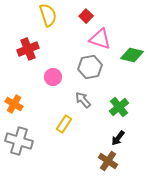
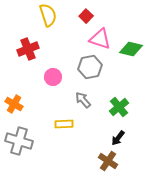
green diamond: moved 1 px left, 6 px up
yellow rectangle: rotated 54 degrees clockwise
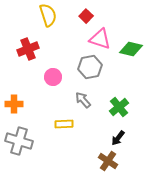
orange cross: rotated 30 degrees counterclockwise
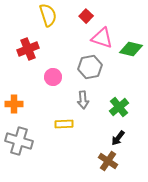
pink triangle: moved 2 px right, 1 px up
gray arrow: rotated 144 degrees counterclockwise
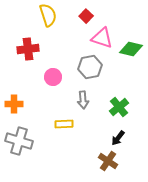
red cross: rotated 15 degrees clockwise
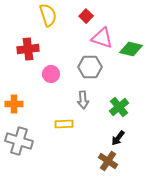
gray hexagon: rotated 10 degrees clockwise
pink circle: moved 2 px left, 3 px up
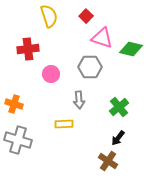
yellow semicircle: moved 1 px right, 1 px down
gray arrow: moved 4 px left
orange cross: rotated 18 degrees clockwise
gray cross: moved 1 px left, 1 px up
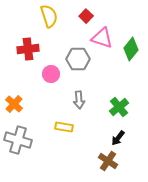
green diamond: rotated 65 degrees counterclockwise
gray hexagon: moved 12 px left, 8 px up
orange cross: rotated 24 degrees clockwise
yellow rectangle: moved 3 px down; rotated 12 degrees clockwise
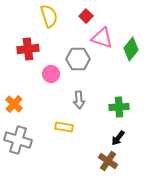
green cross: rotated 36 degrees clockwise
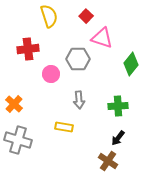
green diamond: moved 15 px down
green cross: moved 1 px left, 1 px up
